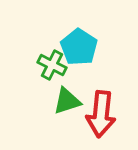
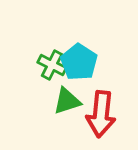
cyan pentagon: moved 15 px down
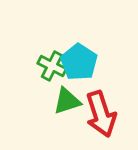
green cross: moved 1 px down
red arrow: rotated 24 degrees counterclockwise
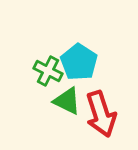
green cross: moved 4 px left, 5 px down
green triangle: rotated 44 degrees clockwise
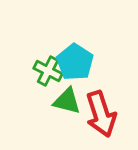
cyan pentagon: moved 4 px left
green triangle: rotated 12 degrees counterclockwise
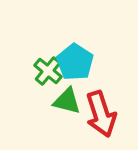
green cross: rotated 12 degrees clockwise
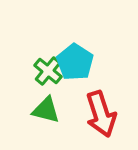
green triangle: moved 21 px left, 9 px down
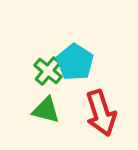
red arrow: moved 1 px up
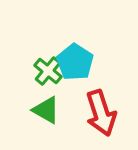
green triangle: rotated 16 degrees clockwise
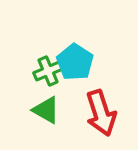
green cross: rotated 28 degrees clockwise
